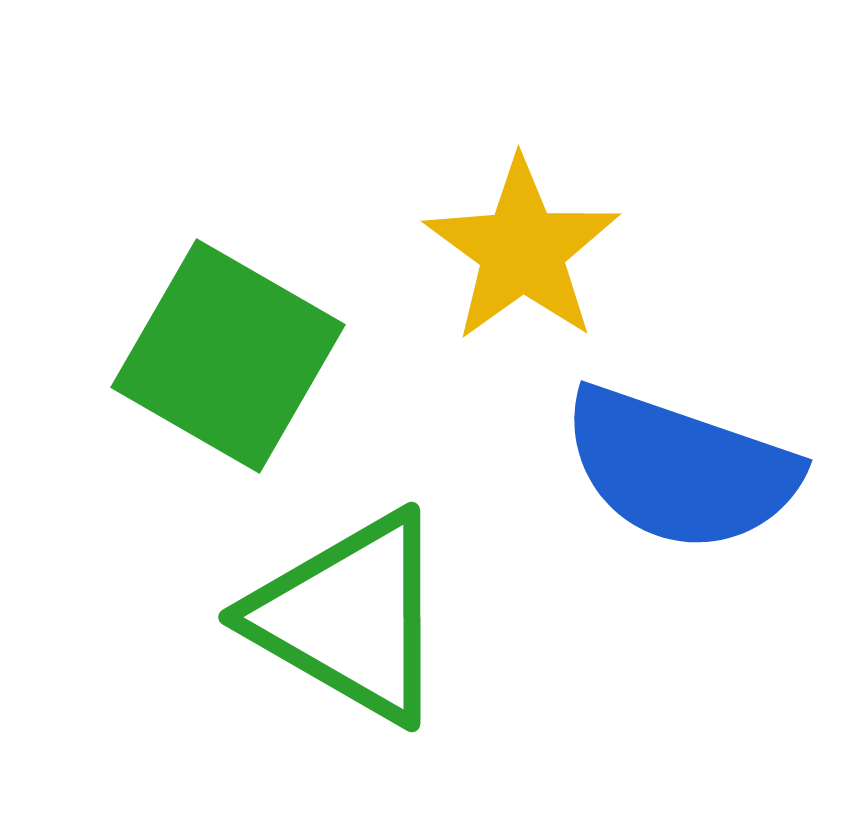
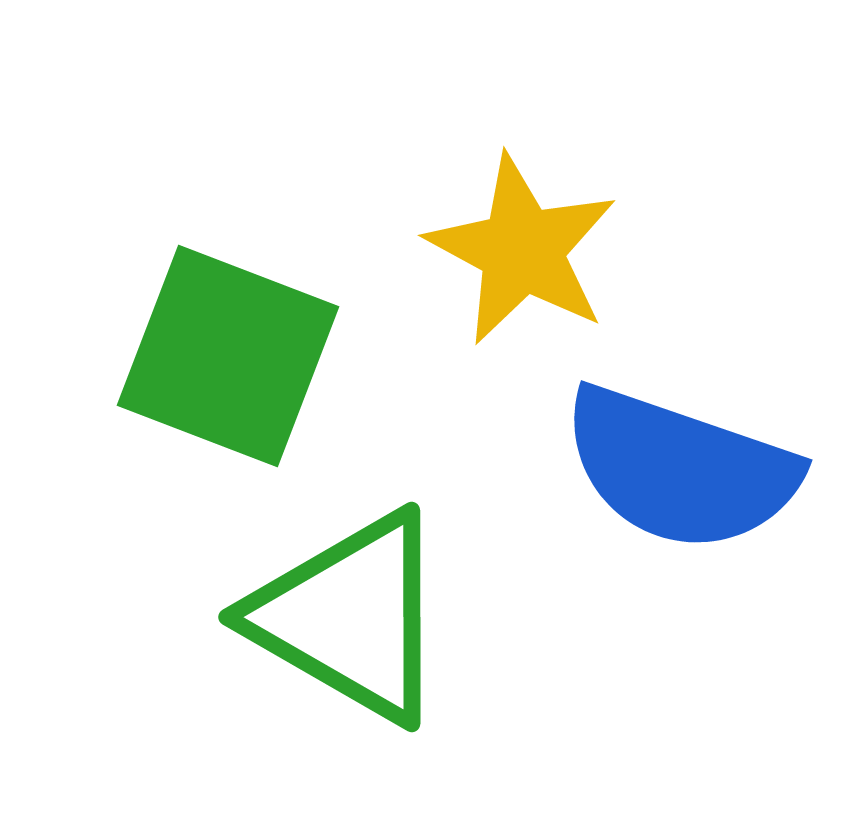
yellow star: rotated 8 degrees counterclockwise
green square: rotated 9 degrees counterclockwise
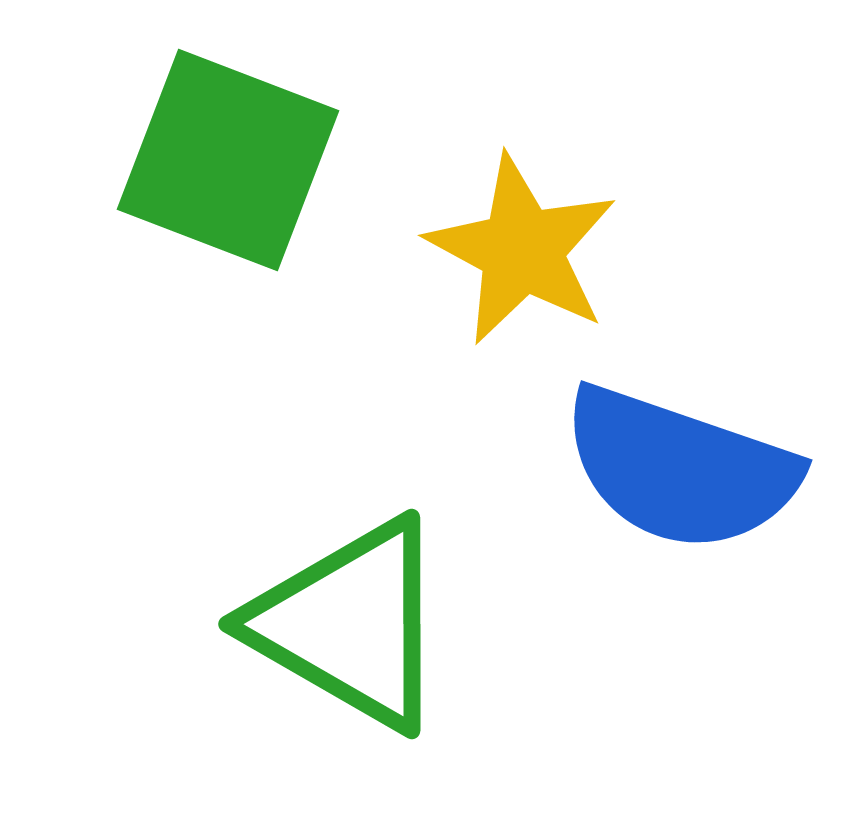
green square: moved 196 px up
green triangle: moved 7 px down
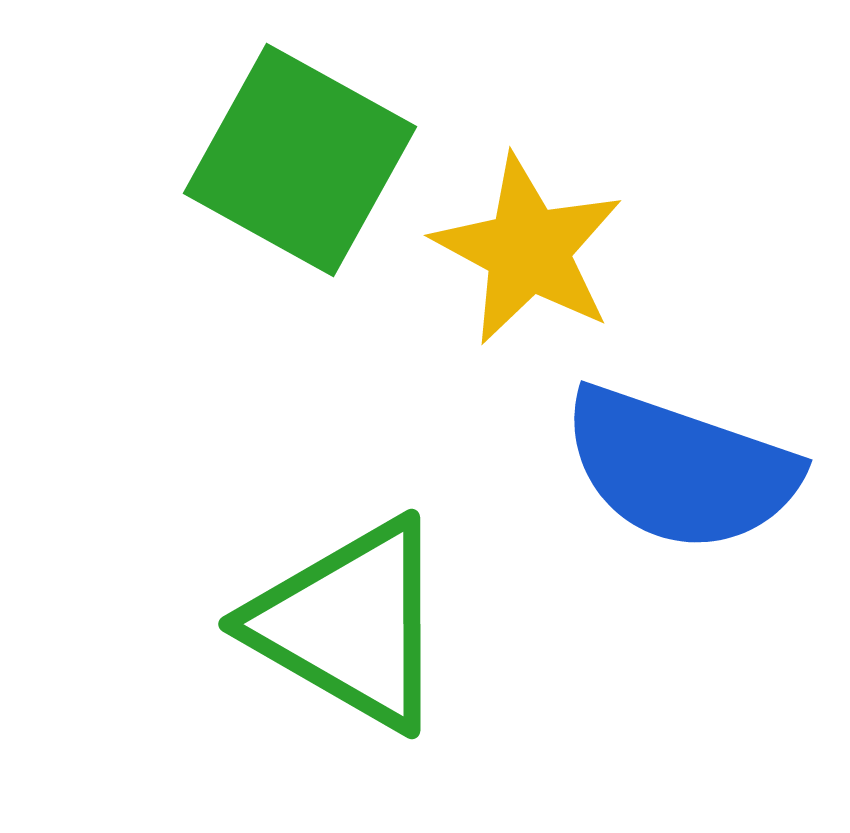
green square: moved 72 px right; rotated 8 degrees clockwise
yellow star: moved 6 px right
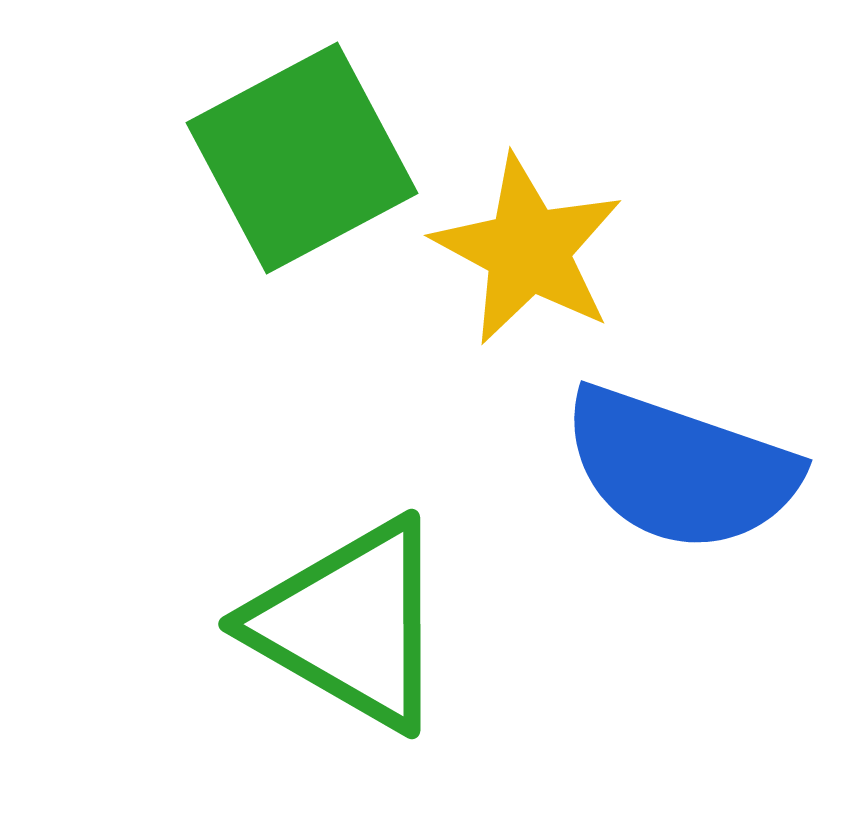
green square: moved 2 px right, 2 px up; rotated 33 degrees clockwise
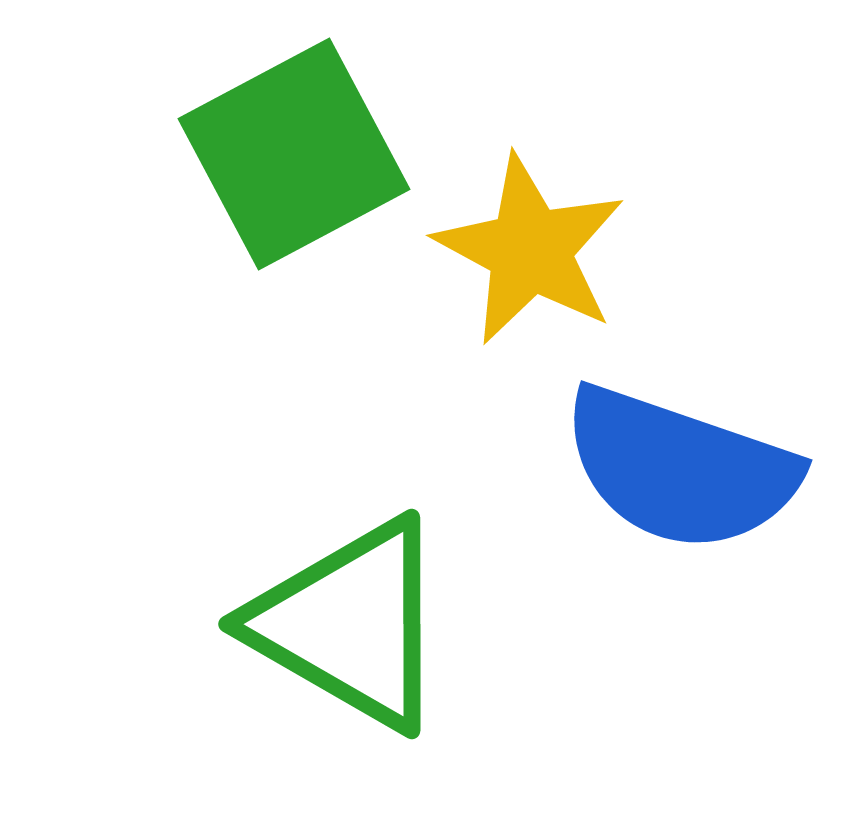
green square: moved 8 px left, 4 px up
yellow star: moved 2 px right
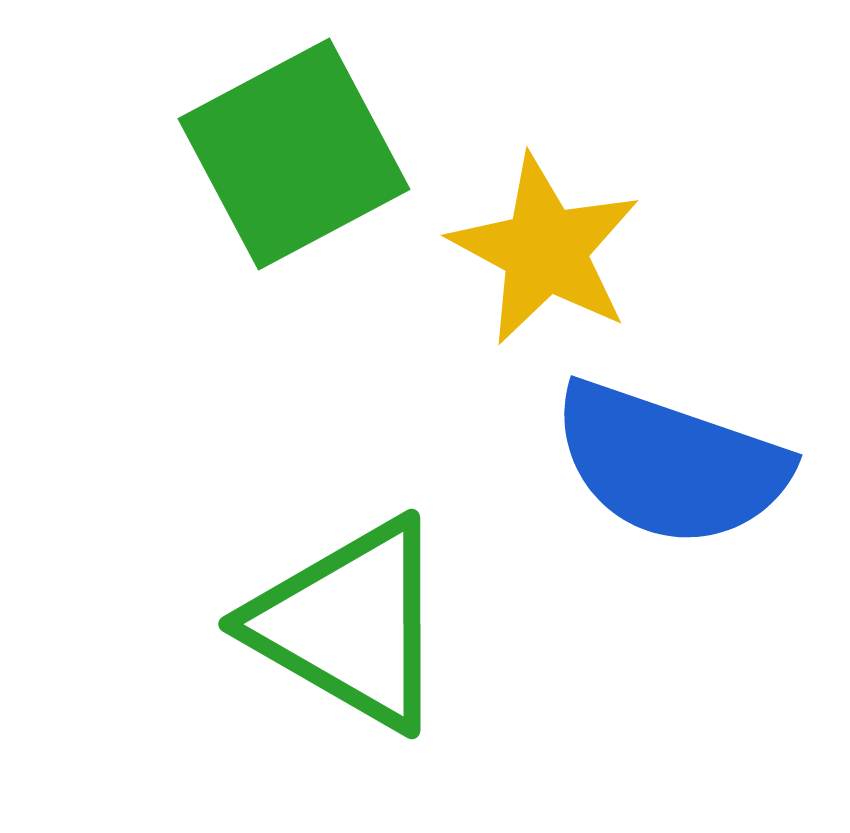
yellow star: moved 15 px right
blue semicircle: moved 10 px left, 5 px up
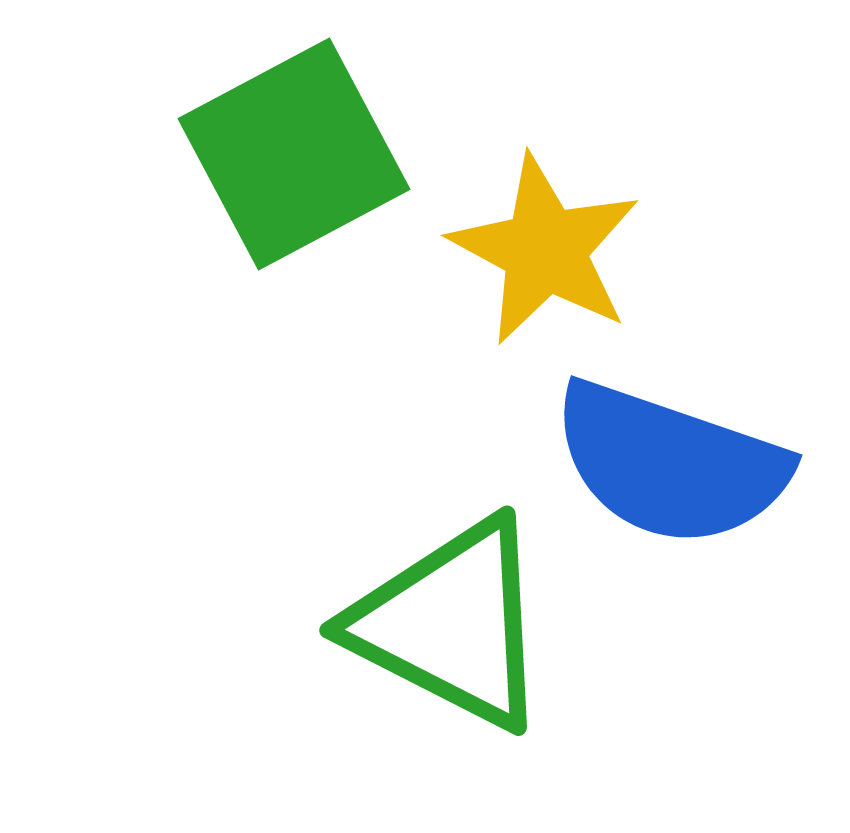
green triangle: moved 101 px right; rotated 3 degrees counterclockwise
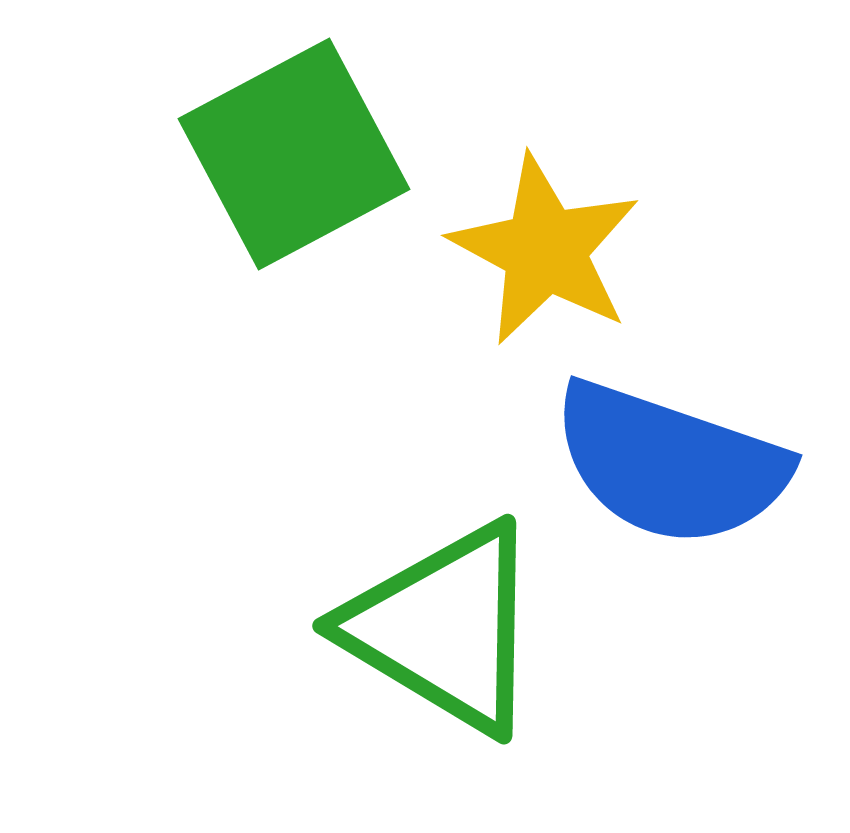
green triangle: moved 7 px left, 4 px down; rotated 4 degrees clockwise
